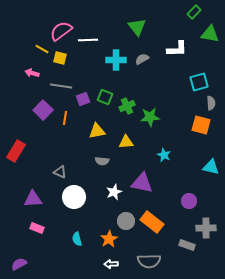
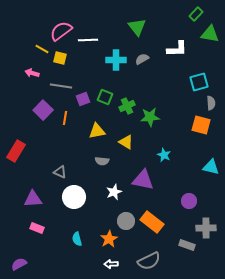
green rectangle at (194, 12): moved 2 px right, 2 px down
yellow triangle at (126, 142): rotated 35 degrees clockwise
purple triangle at (142, 183): moved 1 px right, 3 px up
gray semicircle at (149, 261): rotated 25 degrees counterclockwise
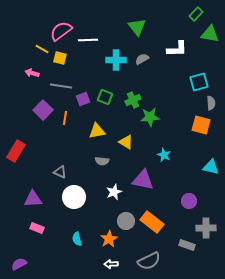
green cross at (127, 106): moved 6 px right, 6 px up
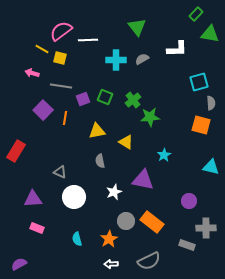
green cross at (133, 100): rotated 14 degrees counterclockwise
cyan star at (164, 155): rotated 16 degrees clockwise
gray semicircle at (102, 161): moved 2 px left; rotated 72 degrees clockwise
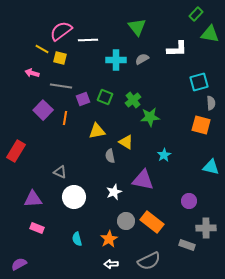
gray semicircle at (100, 161): moved 10 px right, 5 px up
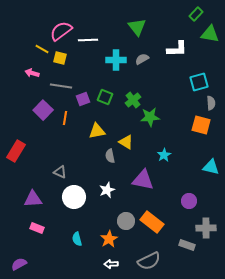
white star at (114, 192): moved 7 px left, 2 px up
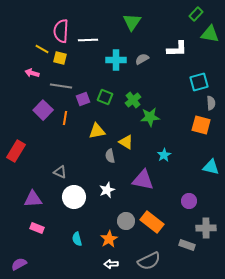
green triangle at (137, 27): moved 5 px left, 5 px up; rotated 12 degrees clockwise
pink semicircle at (61, 31): rotated 50 degrees counterclockwise
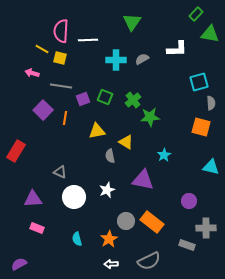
orange square at (201, 125): moved 2 px down
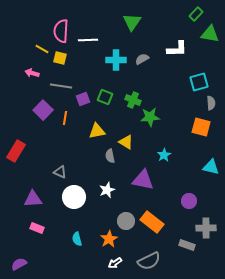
green cross at (133, 100): rotated 28 degrees counterclockwise
white arrow at (111, 264): moved 4 px right, 1 px up; rotated 32 degrees counterclockwise
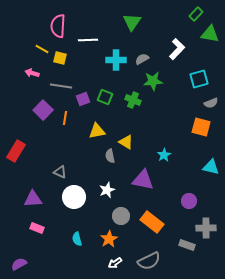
pink semicircle at (61, 31): moved 3 px left, 5 px up
white L-shape at (177, 49): rotated 45 degrees counterclockwise
cyan square at (199, 82): moved 3 px up
gray semicircle at (211, 103): rotated 72 degrees clockwise
green star at (150, 117): moved 3 px right, 36 px up
gray circle at (126, 221): moved 5 px left, 5 px up
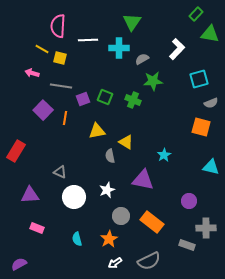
cyan cross at (116, 60): moved 3 px right, 12 px up
purple triangle at (33, 199): moved 3 px left, 4 px up
